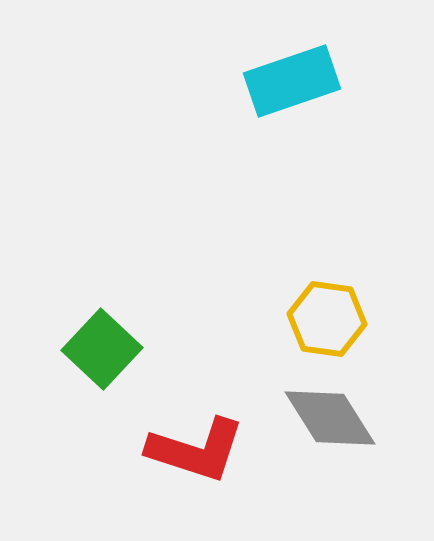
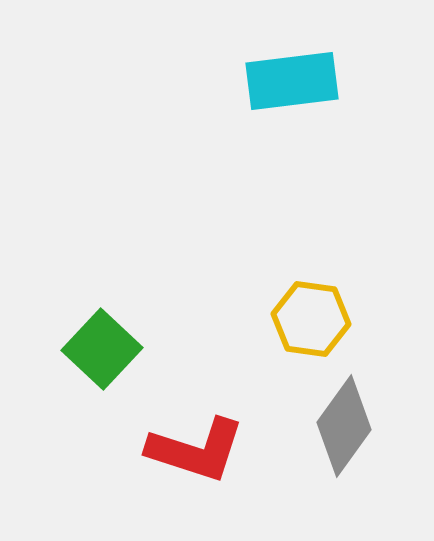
cyan rectangle: rotated 12 degrees clockwise
yellow hexagon: moved 16 px left
gray diamond: moved 14 px right, 8 px down; rotated 68 degrees clockwise
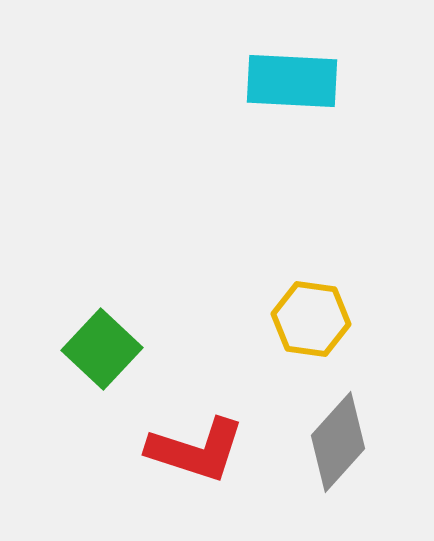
cyan rectangle: rotated 10 degrees clockwise
gray diamond: moved 6 px left, 16 px down; rotated 6 degrees clockwise
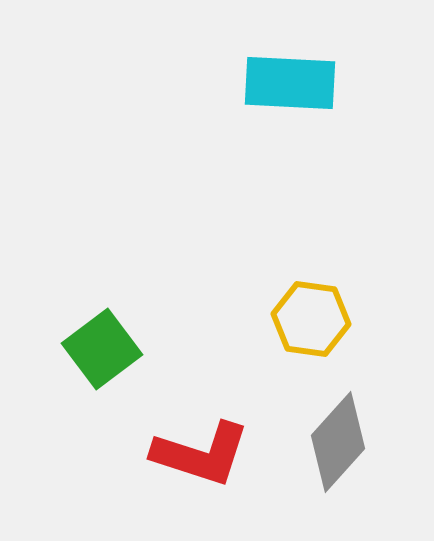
cyan rectangle: moved 2 px left, 2 px down
green square: rotated 10 degrees clockwise
red L-shape: moved 5 px right, 4 px down
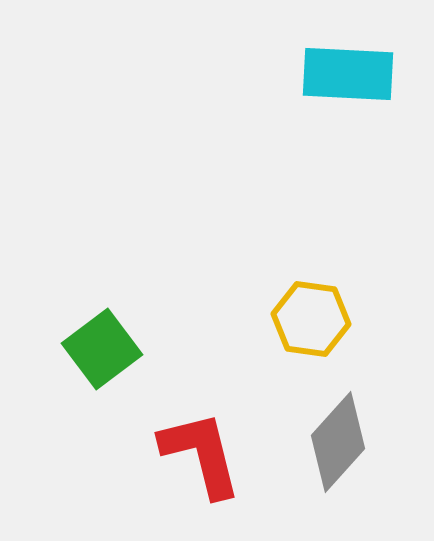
cyan rectangle: moved 58 px right, 9 px up
red L-shape: rotated 122 degrees counterclockwise
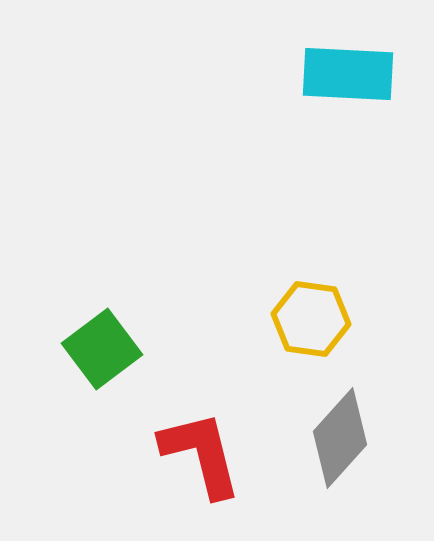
gray diamond: moved 2 px right, 4 px up
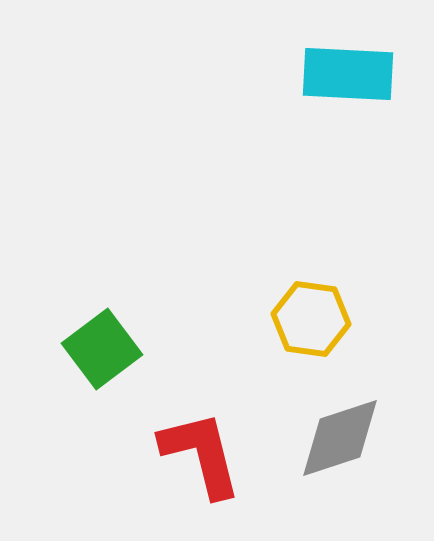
gray diamond: rotated 30 degrees clockwise
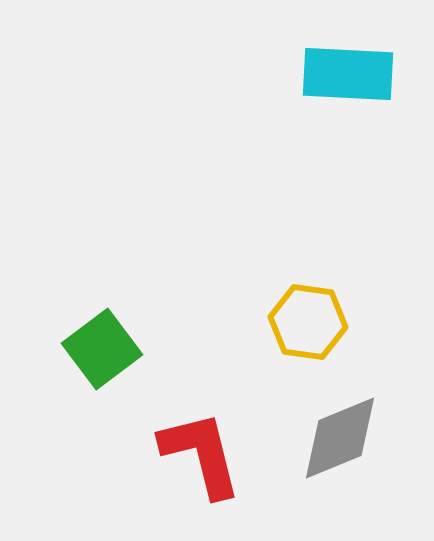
yellow hexagon: moved 3 px left, 3 px down
gray diamond: rotated 4 degrees counterclockwise
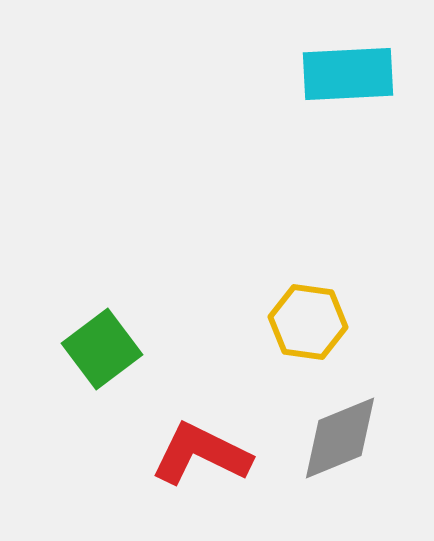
cyan rectangle: rotated 6 degrees counterclockwise
red L-shape: rotated 50 degrees counterclockwise
